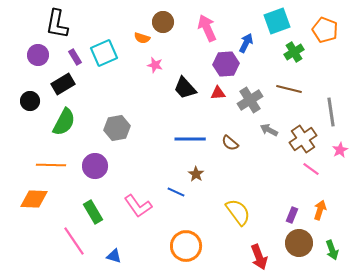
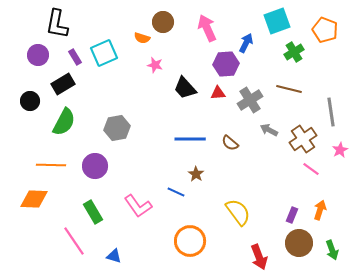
orange circle at (186, 246): moved 4 px right, 5 px up
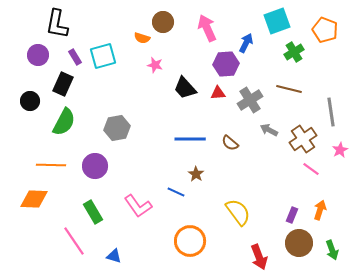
cyan square at (104, 53): moved 1 px left, 3 px down; rotated 8 degrees clockwise
black rectangle at (63, 84): rotated 35 degrees counterclockwise
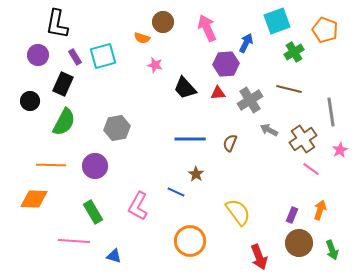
brown semicircle at (230, 143): rotated 72 degrees clockwise
pink L-shape at (138, 206): rotated 64 degrees clockwise
pink line at (74, 241): rotated 52 degrees counterclockwise
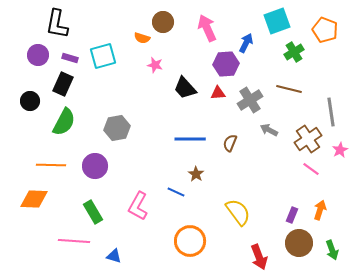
purple rectangle at (75, 57): moved 5 px left, 1 px down; rotated 42 degrees counterclockwise
brown cross at (303, 139): moved 5 px right
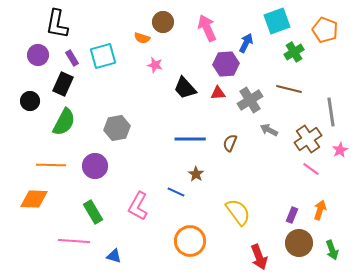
purple rectangle at (70, 58): moved 2 px right; rotated 42 degrees clockwise
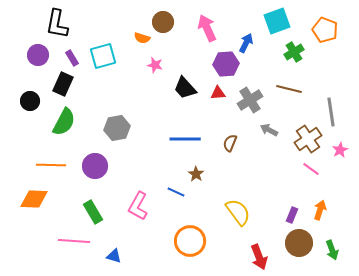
blue line at (190, 139): moved 5 px left
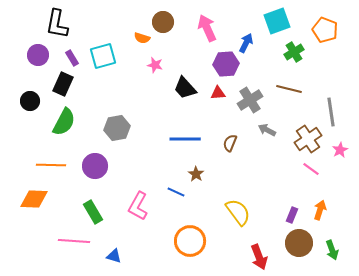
gray arrow at (269, 130): moved 2 px left
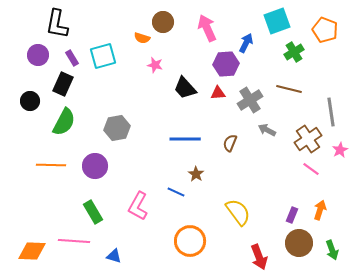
orange diamond at (34, 199): moved 2 px left, 52 px down
